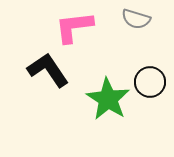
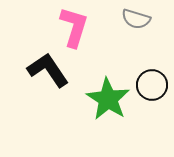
pink L-shape: rotated 114 degrees clockwise
black circle: moved 2 px right, 3 px down
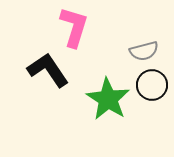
gray semicircle: moved 8 px right, 32 px down; rotated 32 degrees counterclockwise
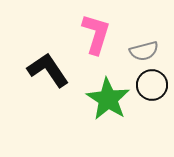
pink L-shape: moved 22 px right, 7 px down
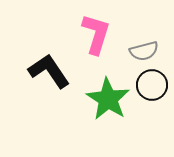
black L-shape: moved 1 px right, 1 px down
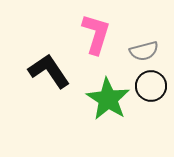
black circle: moved 1 px left, 1 px down
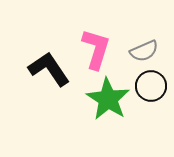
pink L-shape: moved 15 px down
gray semicircle: rotated 8 degrees counterclockwise
black L-shape: moved 2 px up
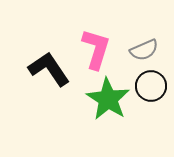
gray semicircle: moved 1 px up
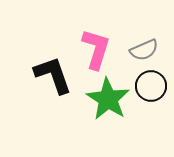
black L-shape: moved 4 px right, 6 px down; rotated 15 degrees clockwise
